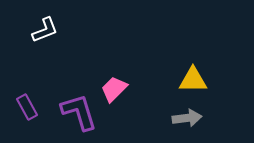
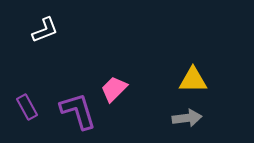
purple L-shape: moved 1 px left, 1 px up
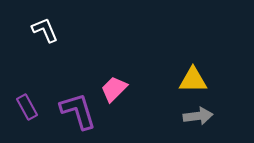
white L-shape: rotated 92 degrees counterclockwise
gray arrow: moved 11 px right, 2 px up
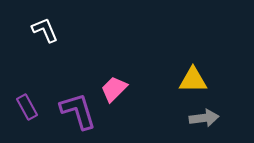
gray arrow: moved 6 px right, 2 px down
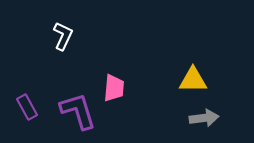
white L-shape: moved 18 px right, 6 px down; rotated 48 degrees clockwise
pink trapezoid: moved 1 px up; rotated 140 degrees clockwise
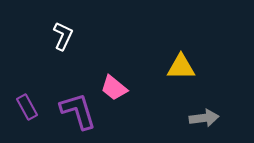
yellow triangle: moved 12 px left, 13 px up
pink trapezoid: rotated 124 degrees clockwise
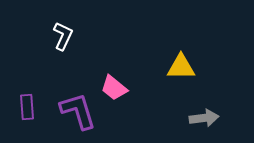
purple rectangle: rotated 25 degrees clockwise
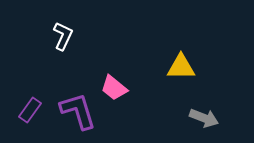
purple rectangle: moved 3 px right, 3 px down; rotated 40 degrees clockwise
gray arrow: rotated 28 degrees clockwise
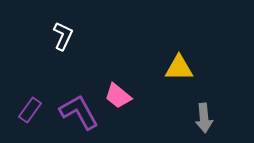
yellow triangle: moved 2 px left, 1 px down
pink trapezoid: moved 4 px right, 8 px down
purple L-shape: moved 1 px right, 1 px down; rotated 12 degrees counterclockwise
gray arrow: rotated 64 degrees clockwise
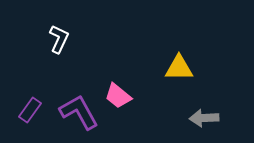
white L-shape: moved 4 px left, 3 px down
gray arrow: rotated 92 degrees clockwise
